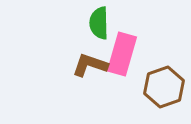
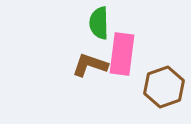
pink rectangle: rotated 9 degrees counterclockwise
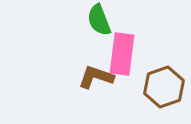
green semicircle: moved 3 px up; rotated 20 degrees counterclockwise
brown L-shape: moved 6 px right, 12 px down
